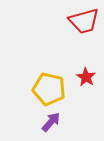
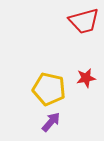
red star: moved 1 px down; rotated 30 degrees clockwise
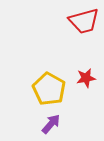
yellow pentagon: rotated 16 degrees clockwise
purple arrow: moved 2 px down
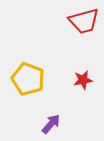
red star: moved 3 px left, 2 px down
yellow pentagon: moved 21 px left, 10 px up; rotated 8 degrees counterclockwise
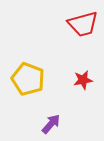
red trapezoid: moved 1 px left, 3 px down
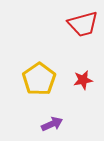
yellow pentagon: moved 11 px right; rotated 16 degrees clockwise
purple arrow: moved 1 px right; rotated 25 degrees clockwise
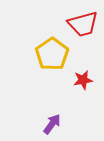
yellow pentagon: moved 13 px right, 25 px up
purple arrow: rotated 30 degrees counterclockwise
